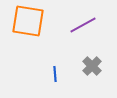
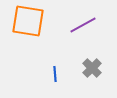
gray cross: moved 2 px down
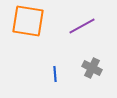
purple line: moved 1 px left, 1 px down
gray cross: rotated 18 degrees counterclockwise
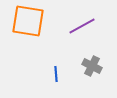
gray cross: moved 2 px up
blue line: moved 1 px right
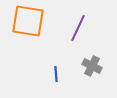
purple line: moved 4 px left, 2 px down; rotated 36 degrees counterclockwise
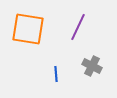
orange square: moved 8 px down
purple line: moved 1 px up
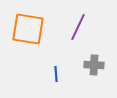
gray cross: moved 2 px right, 1 px up; rotated 24 degrees counterclockwise
